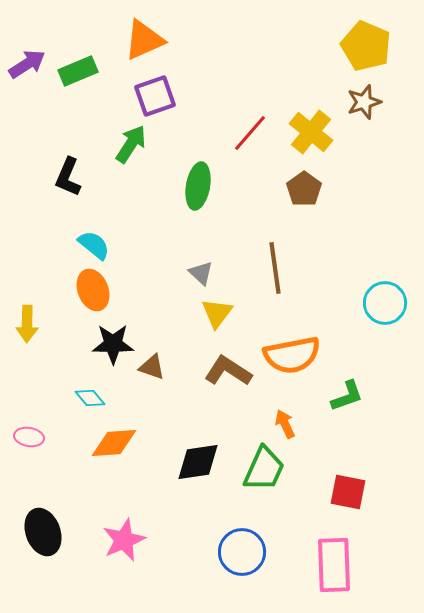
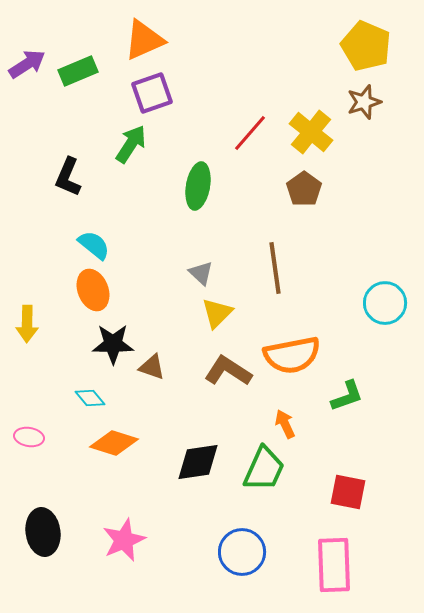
purple square: moved 3 px left, 3 px up
yellow triangle: rotated 8 degrees clockwise
orange diamond: rotated 21 degrees clockwise
black ellipse: rotated 12 degrees clockwise
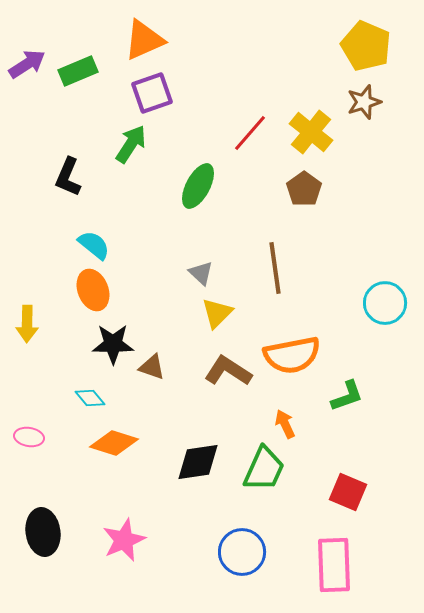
green ellipse: rotated 18 degrees clockwise
red square: rotated 12 degrees clockwise
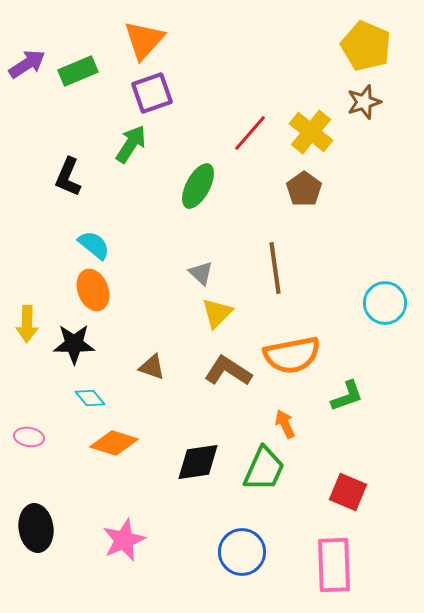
orange triangle: rotated 24 degrees counterclockwise
black star: moved 39 px left
black ellipse: moved 7 px left, 4 px up
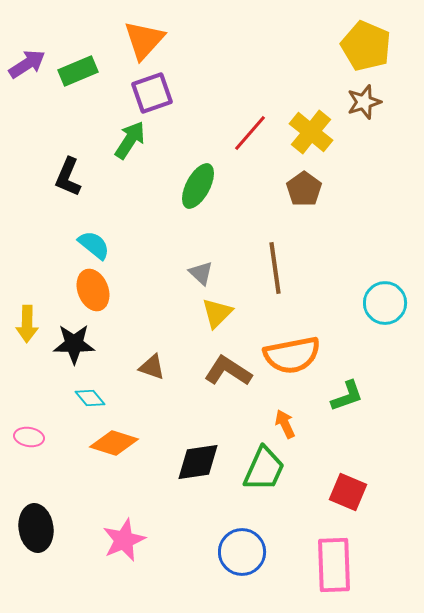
green arrow: moved 1 px left, 4 px up
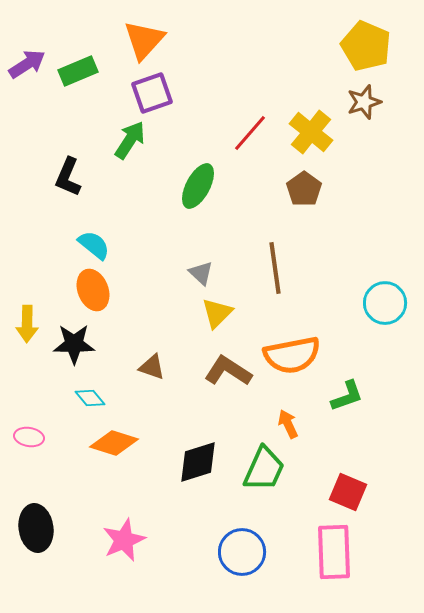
orange arrow: moved 3 px right
black diamond: rotated 9 degrees counterclockwise
pink rectangle: moved 13 px up
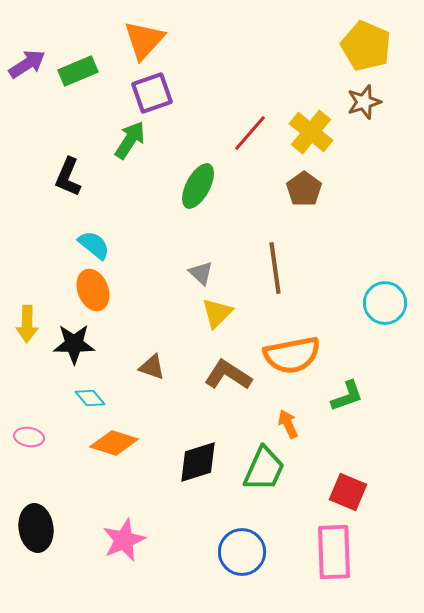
brown L-shape: moved 4 px down
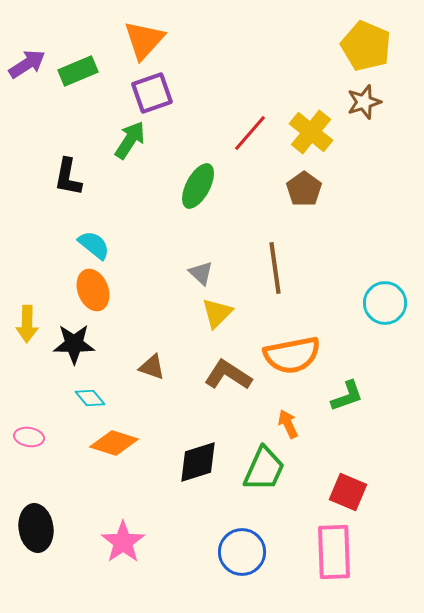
black L-shape: rotated 12 degrees counterclockwise
pink star: moved 1 px left, 2 px down; rotated 12 degrees counterclockwise
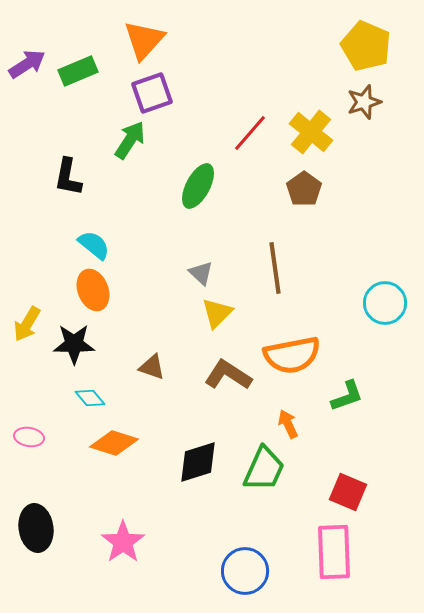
yellow arrow: rotated 30 degrees clockwise
blue circle: moved 3 px right, 19 px down
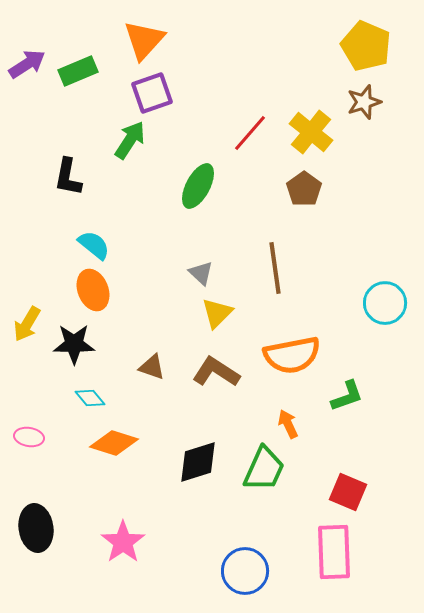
brown L-shape: moved 12 px left, 3 px up
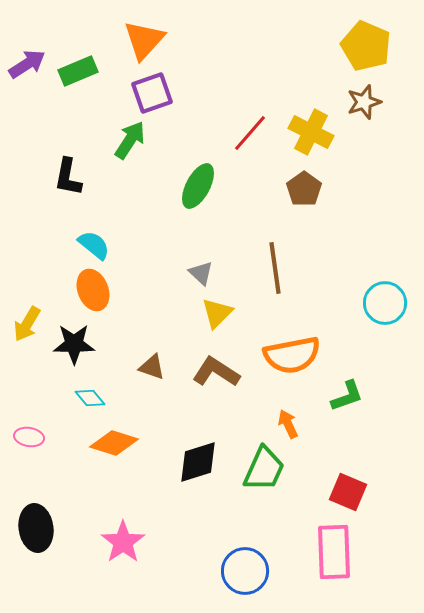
yellow cross: rotated 12 degrees counterclockwise
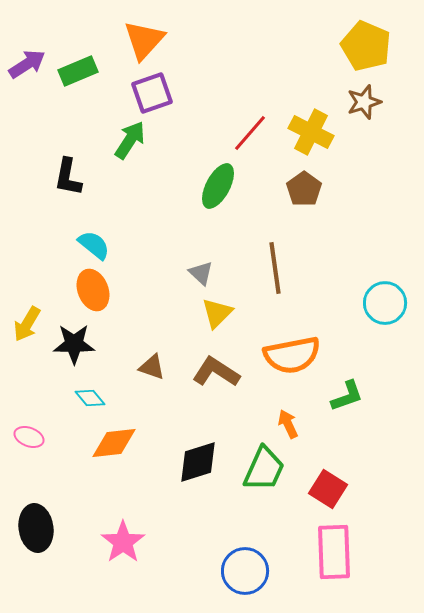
green ellipse: moved 20 px right
pink ellipse: rotated 12 degrees clockwise
orange diamond: rotated 24 degrees counterclockwise
red square: moved 20 px left, 3 px up; rotated 9 degrees clockwise
